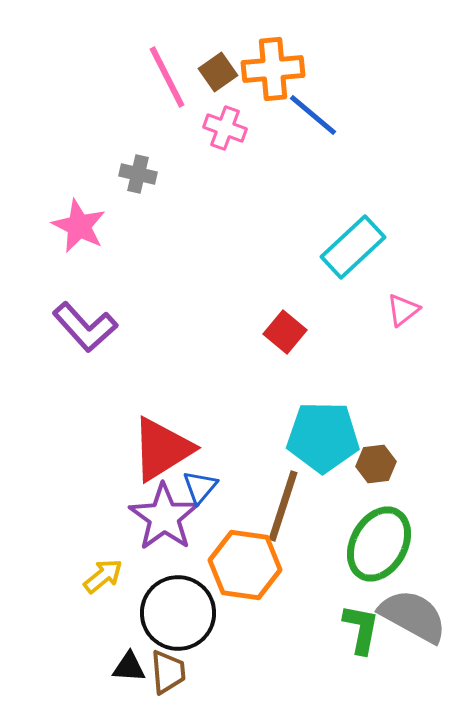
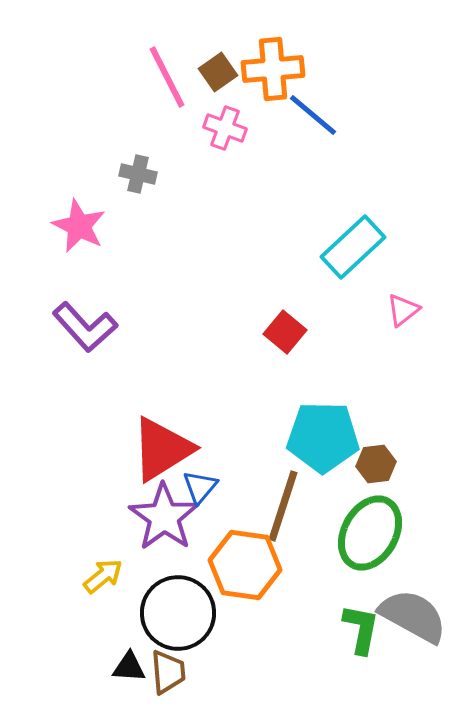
green ellipse: moved 9 px left, 11 px up
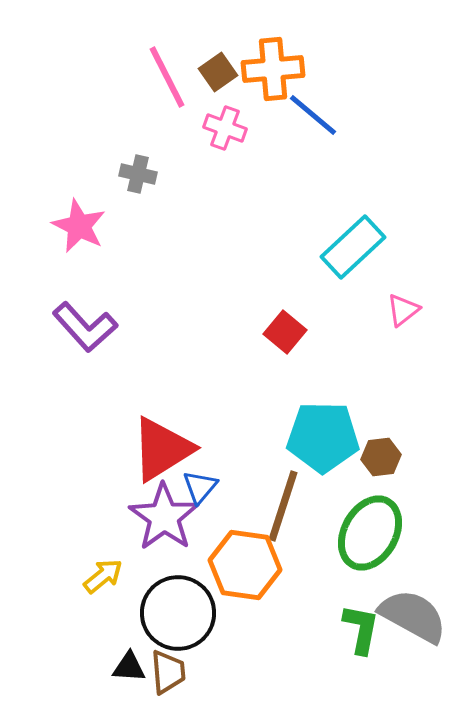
brown hexagon: moved 5 px right, 7 px up
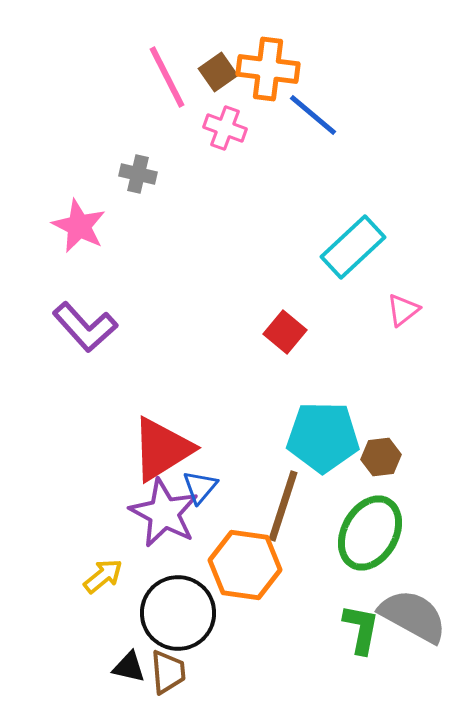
orange cross: moved 5 px left; rotated 12 degrees clockwise
purple star: moved 4 px up; rotated 8 degrees counterclockwise
black triangle: rotated 9 degrees clockwise
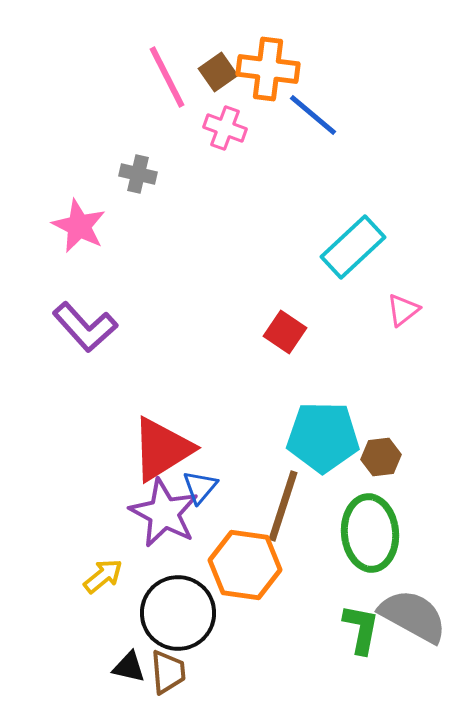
red square: rotated 6 degrees counterclockwise
green ellipse: rotated 34 degrees counterclockwise
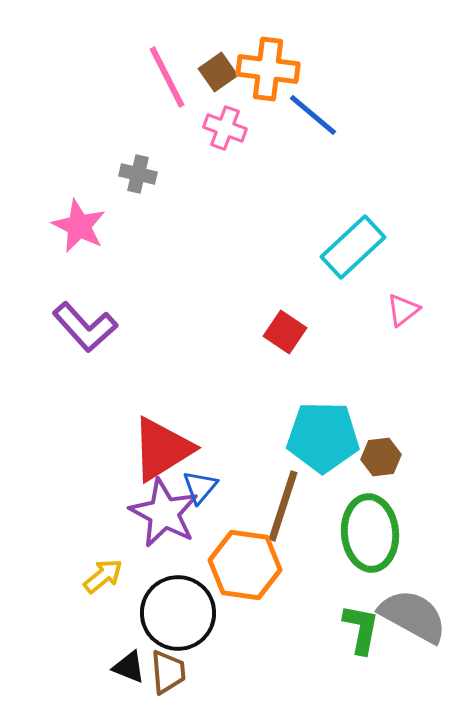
black triangle: rotated 9 degrees clockwise
